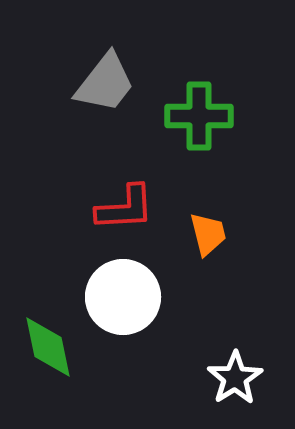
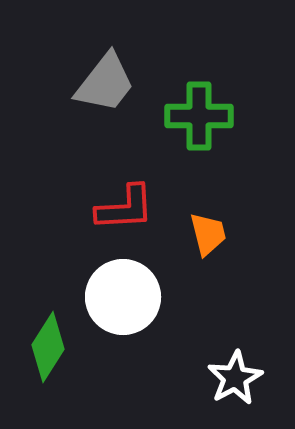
green diamond: rotated 44 degrees clockwise
white star: rotated 4 degrees clockwise
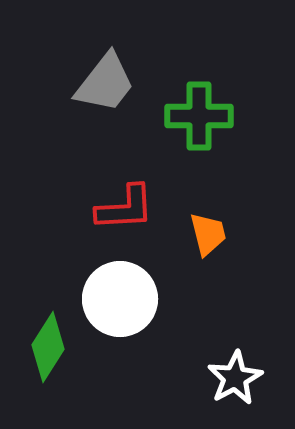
white circle: moved 3 px left, 2 px down
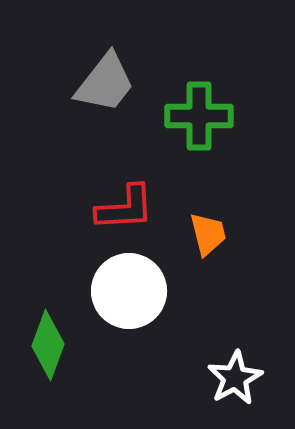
white circle: moved 9 px right, 8 px up
green diamond: moved 2 px up; rotated 12 degrees counterclockwise
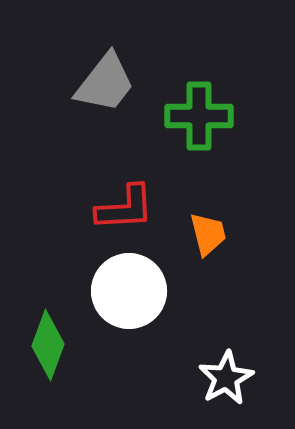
white star: moved 9 px left
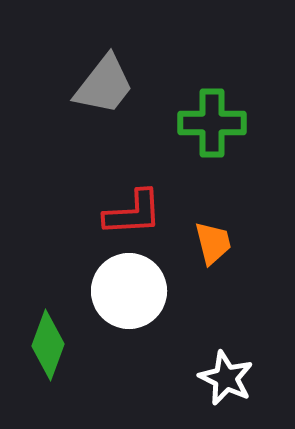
gray trapezoid: moved 1 px left, 2 px down
green cross: moved 13 px right, 7 px down
red L-shape: moved 8 px right, 5 px down
orange trapezoid: moved 5 px right, 9 px down
white star: rotated 18 degrees counterclockwise
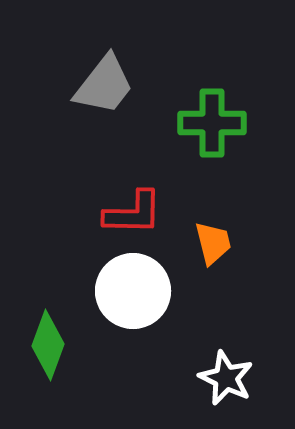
red L-shape: rotated 4 degrees clockwise
white circle: moved 4 px right
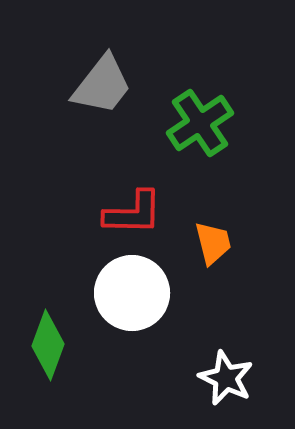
gray trapezoid: moved 2 px left
green cross: moved 12 px left; rotated 34 degrees counterclockwise
white circle: moved 1 px left, 2 px down
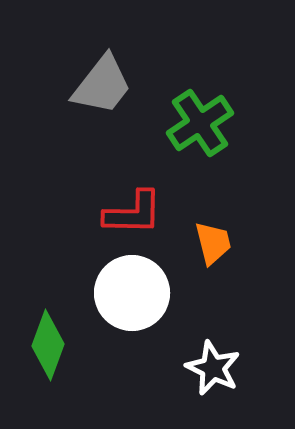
white star: moved 13 px left, 10 px up
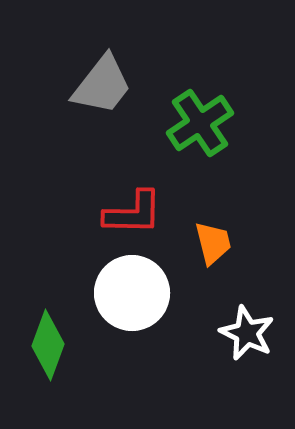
white star: moved 34 px right, 35 px up
